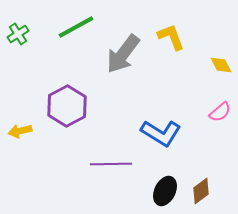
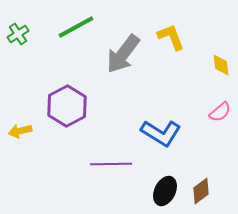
yellow diamond: rotated 20 degrees clockwise
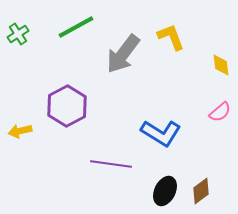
purple line: rotated 9 degrees clockwise
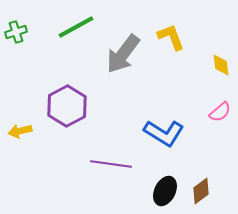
green cross: moved 2 px left, 2 px up; rotated 15 degrees clockwise
blue L-shape: moved 3 px right
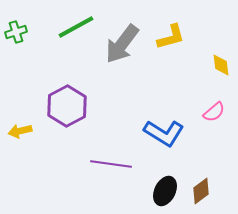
yellow L-shape: rotated 96 degrees clockwise
gray arrow: moved 1 px left, 10 px up
pink semicircle: moved 6 px left
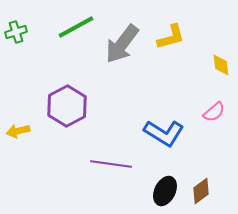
yellow arrow: moved 2 px left
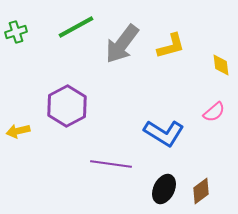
yellow L-shape: moved 9 px down
black ellipse: moved 1 px left, 2 px up
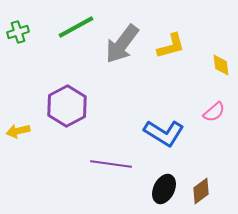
green cross: moved 2 px right
